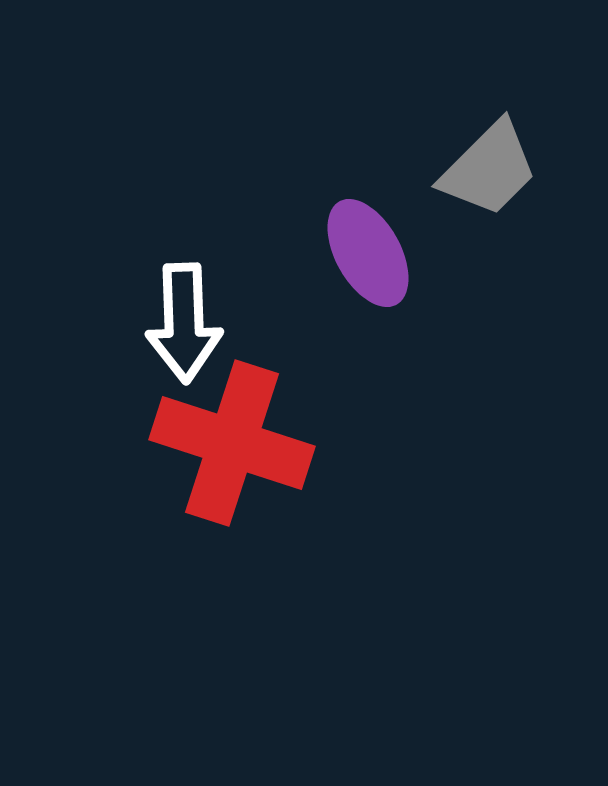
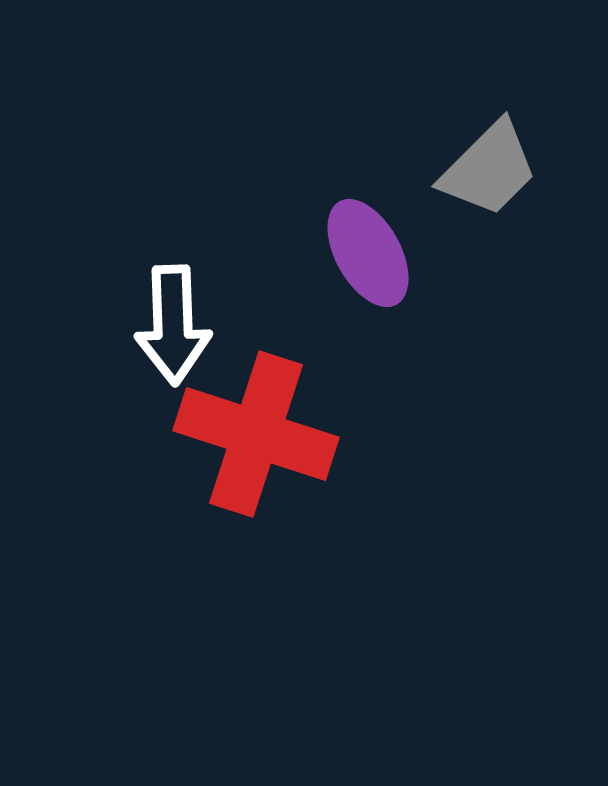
white arrow: moved 11 px left, 2 px down
red cross: moved 24 px right, 9 px up
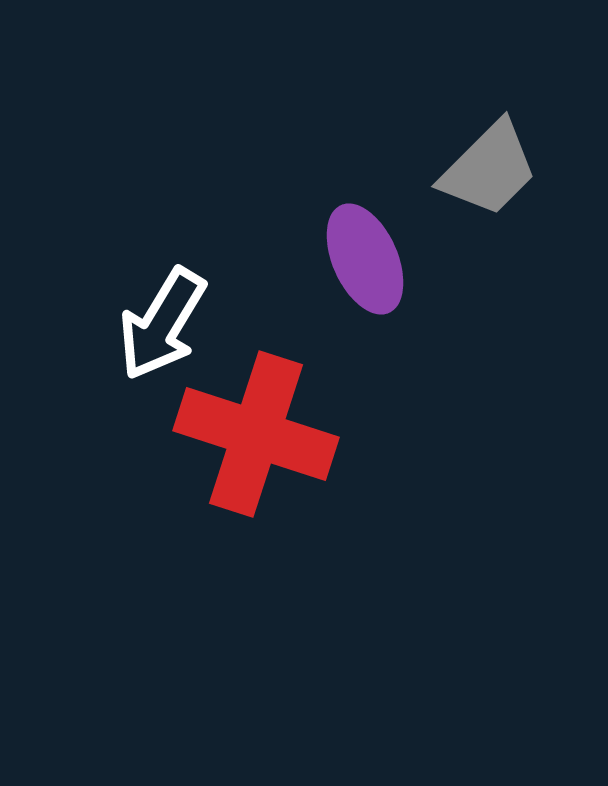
purple ellipse: moved 3 px left, 6 px down; rotated 5 degrees clockwise
white arrow: moved 11 px left, 1 px up; rotated 33 degrees clockwise
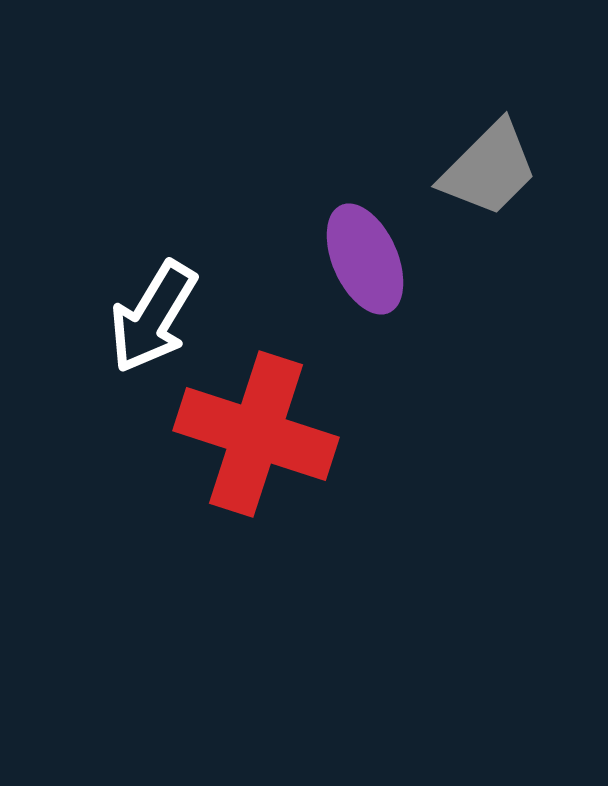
white arrow: moved 9 px left, 7 px up
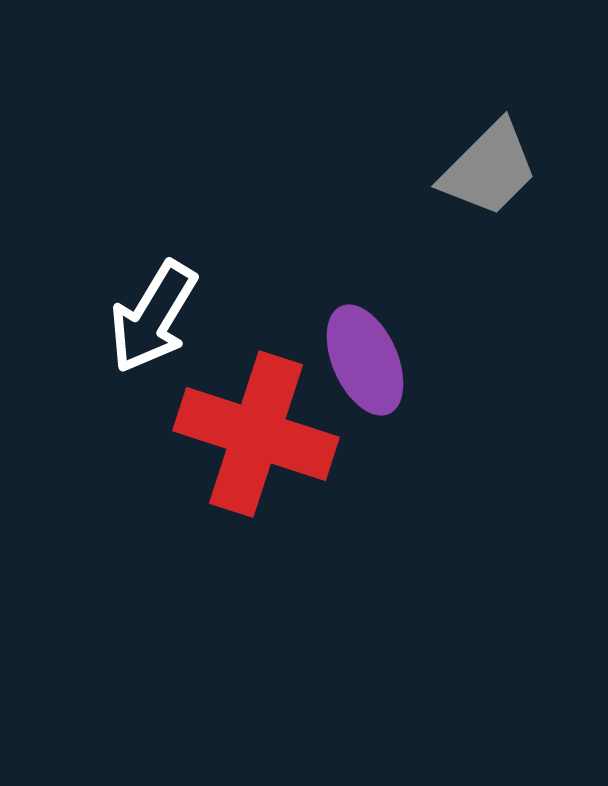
purple ellipse: moved 101 px down
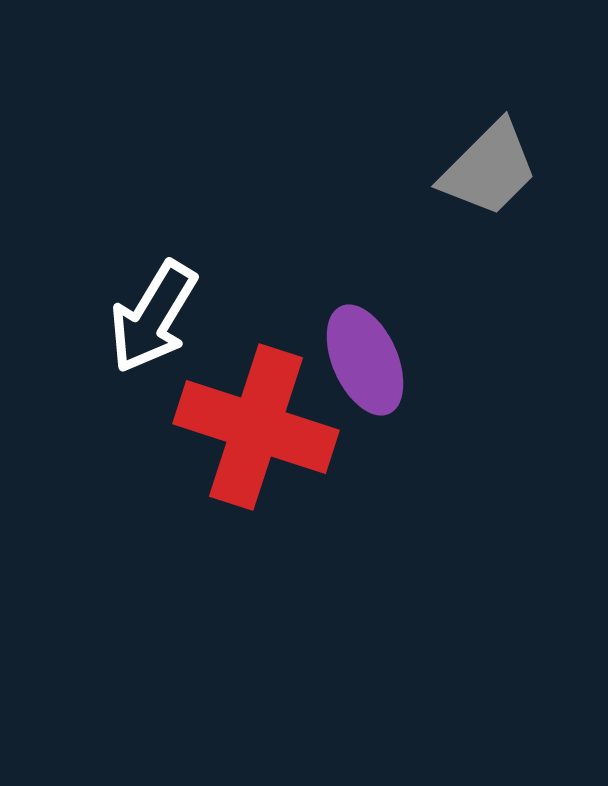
red cross: moved 7 px up
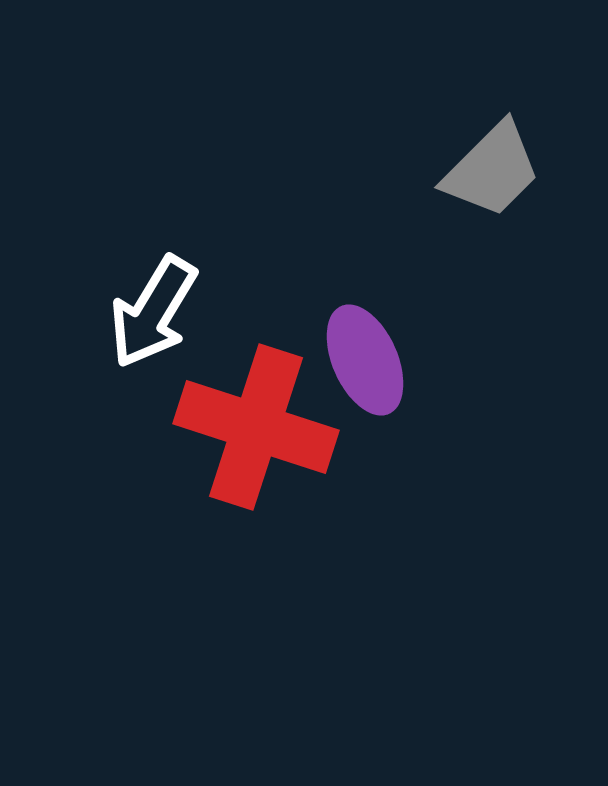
gray trapezoid: moved 3 px right, 1 px down
white arrow: moved 5 px up
